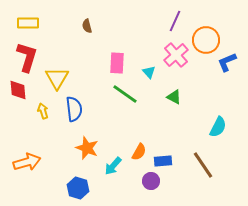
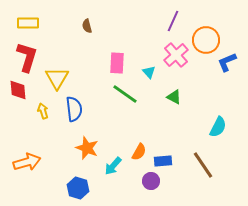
purple line: moved 2 px left
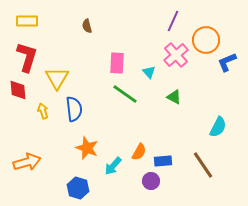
yellow rectangle: moved 1 px left, 2 px up
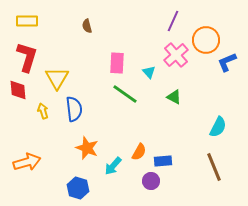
brown line: moved 11 px right, 2 px down; rotated 12 degrees clockwise
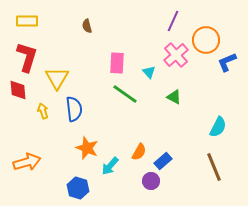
blue rectangle: rotated 36 degrees counterclockwise
cyan arrow: moved 3 px left
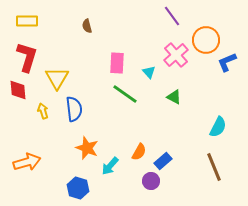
purple line: moved 1 px left, 5 px up; rotated 60 degrees counterclockwise
